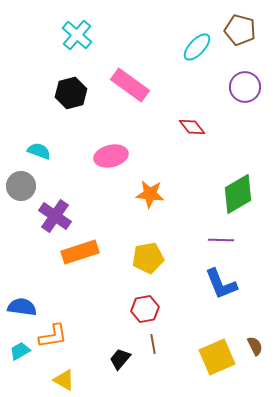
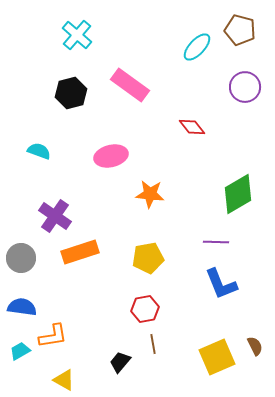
gray circle: moved 72 px down
purple line: moved 5 px left, 2 px down
black trapezoid: moved 3 px down
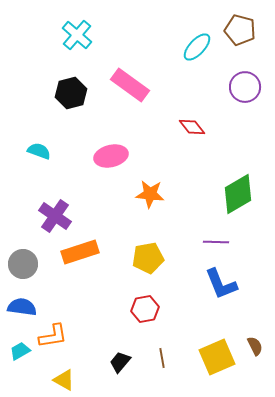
gray circle: moved 2 px right, 6 px down
brown line: moved 9 px right, 14 px down
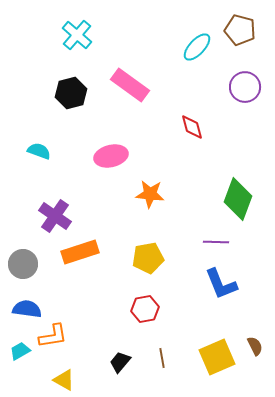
red diamond: rotated 24 degrees clockwise
green diamond: moved 5 px down; rotated 39 degrees counterclockwise
blue semicircle: moved 5 px right, 2 px down
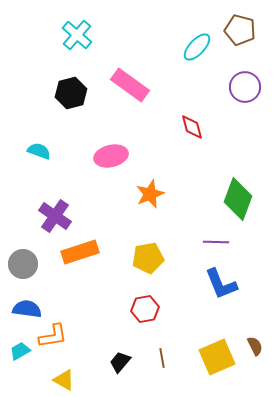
orange star: rotated 28 degrees counterclockwise
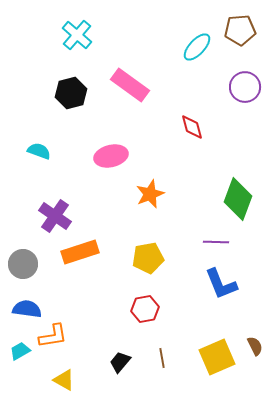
brown pentagon: rotated 20 degrees counterclockwise
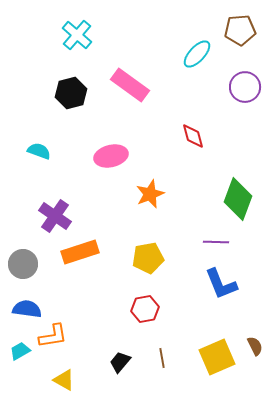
cyan ellipse: moved 7 px down
red diamond: moved 1 px right, 9 px down
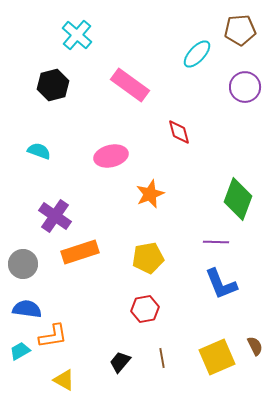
black hexagon: moved 18 px left, 8 px up
red diamond: moved 14 px left, 4 px up
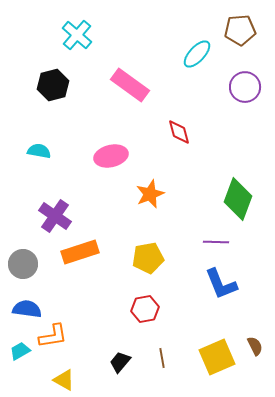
cyan semicircle: rotated 10 degrees counterclockwise
